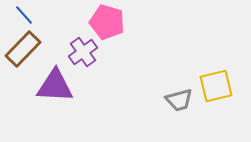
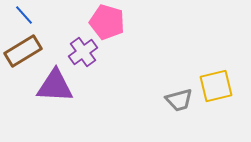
brown rectangle: moved 2 px down; rotated 15 degrees clockwise
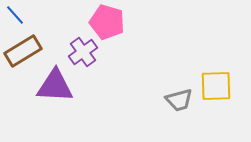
blue line: moved 9 px left
yellow square: rotated 12 degrees clockwise
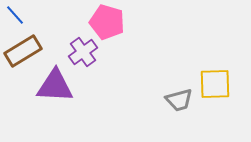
yellow square: moved 1 px left, 2 px up
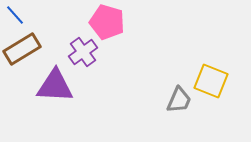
brown rectangle: moved 1 px left, 2 px up
yellow square: moved 4 px left, 3 px up; rotated 24 degrees clockwise
gray trapezoid: rotated 52 degrees counterclockwise
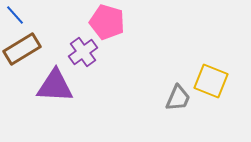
gray trapezoid: moved 1 px left, 2 px up
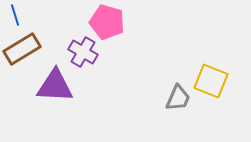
blue line: rotated 25 degrees clockwise
purple cross: rotated 24 degrees counterclockwise
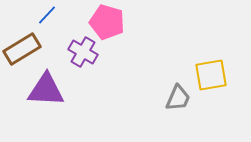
blue line: moved 32 px right; rotated 60 degrees clockwise
yellow square: moved 6 px up; rotated 32 degrees counterclockwise
purple triangle: moved 9 px left, 4 px down
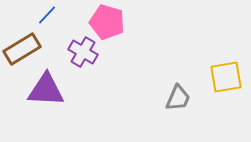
yellow square: moved 15 px right, 2 px down
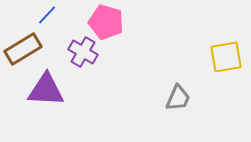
pink pentagon: moved 1 px left
brown rectangle: moved 1 px right
yellow square: moved 20 px up
